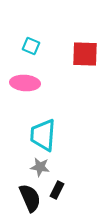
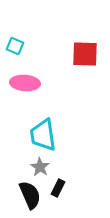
cyan square: moved 16 px left
cyan trapezoid: rotated 12 degrees counterclockwise
gray star: rotated 24 degrees clockwise
black rectangle: moved 1 px right, 2 px up
black semicircle: moved 3 px up
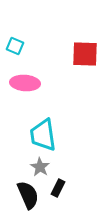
black semicircle: moved 2 px left
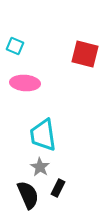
red square: rotated 12 degrees clockwise
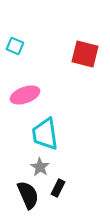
pink ellipse: moved 12 px down; rotated 24 degrees counterclockwise
cyan trapezoid: moved 2 px right, 1 px up
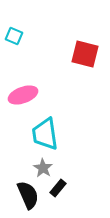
cyan square: moved 1 px left, 10 px up
pink ellipse: moved 2 px left
gray star: moved 3 px right, 1 px down
black rectangle: rotated 12 degrees clockwise
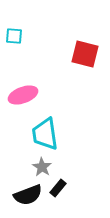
cyan square: rotated 18 degrees counterclockwise
gray star: moved 1 px left, 1 px up
black semicircle: rotated 92 degrees clockwise
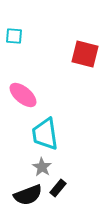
pink ellipse: rotated 60 degrees clockwise
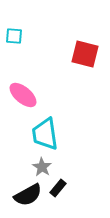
black semicircle: rotated 8 degrees counterclockwise
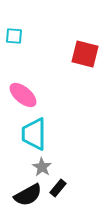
cyan trapezoid: moved 11 px left; rotated 8 degrees clockwise
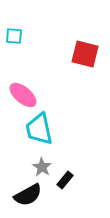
cyan trapezoid: moved 5 px right, 5 px up; rotated 12 degrees counterclockwise
black rectangle: moved 7 px right, 8 px up
